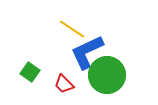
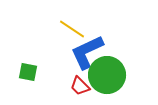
green square: moved 2 px left; rotated 24 degrees counterclockwise
red trapezoid: moved 16 px right, 2 px down
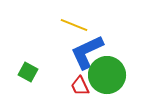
yellow line: moved 2 px right, 4 px up; rotated 12 degrees counterclockwise
green square: rotated 18 degrees clockwise
red trapezoid: rotated 20 degrees clockwise
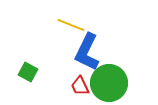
yellow line: moved 3 px left
blue L-shape: rotated 39 degrees counterclockwise
green circle: moved 2 px right, 8 px down
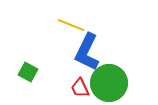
red trapezoid: moved 2 px down
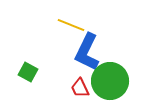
green circle: moved 1 px right, 2 px up
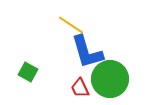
yellow line: rotated 12 degrees clockwise
blue L-shape: rotated 42 degrees counterclockwise
green circle: moved 2 px up
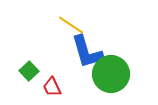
green square: moved 1 px right, 1 px up; rotated 18 degrees clockwise
green circle: moved 1 px right, 5 px up
red trapezoid: moved 28 px left, 1 px up
